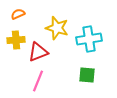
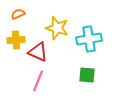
red triangle: rotated 45 degrees clockwise
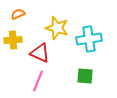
yellow cross: moved 3 px left
red triangle: moved 2 px right, 1 px down
green square: moved 2 px left, 1 px down
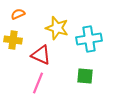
yellow cross: rotated 12 degrees clockwise
red triangle: moved 1 px right, 2 px down
pink line: moved 2 px down
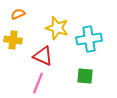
red triangle: moved 2 px right, 1 px down
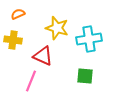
pink line: moved 7 px left, 2 px up
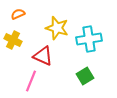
yellow cross: rotated 18 degrees clockwise
green square: rotated 36 degrees counterclockwise
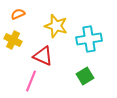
yellow star: moved 1 px left, 2 px up
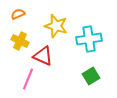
yellow cross: moved 7 px right, 1 px down
green square: moved 6 px right
pink line: moved 3 px left, 2 px up
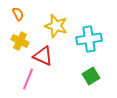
orange semicircle: rotated 88 degrees clockwise
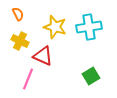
yellow star: moved 1 px left, 1 px down
cyan cross: moved 12 px up
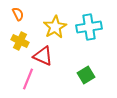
yellow star: rotated 25 degrees clockwise
green square: moved 5 px left, 1 px up
